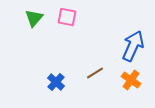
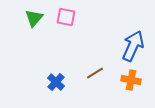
pink square: moved 1 px left
orange cross: rotated 24 degrees counterclockwise
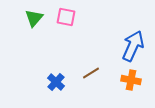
brown line: moved 4 px left
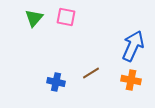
blue cross: rotated 30 degrees counterclockwise
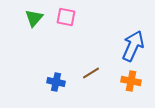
orange cross: moved 1 px down
